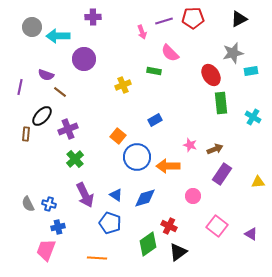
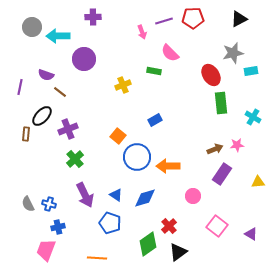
pink star at (190, 145): moved 47 px right; rotated 24 degrees counterclockwise
red cross at (169, 226): rotated 21 degrees clockwise
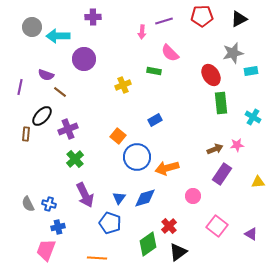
red pentagon at (193, 18): moved 9 px right, 2 px up
pink arrow at (142, 32): rotated 24 degrees clockwise
orange arrow at (168, 166): moved 1 px left, 2 px down; rotated 15 degrees counterclockwise
blue triangle at (116, 195): moved 3 px right, 3 px down; rotated 32 degrees clockwise
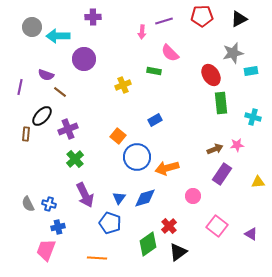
cyan cross at (253, 117): rotated 14 degrees counterclockwise
